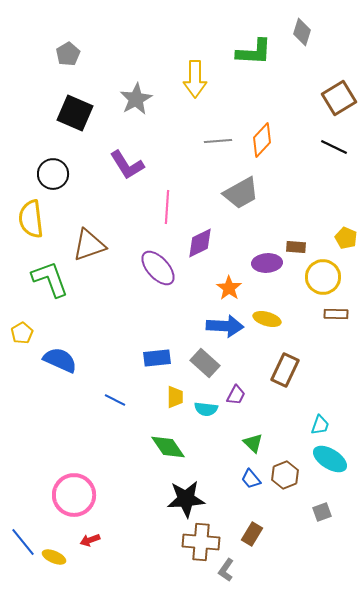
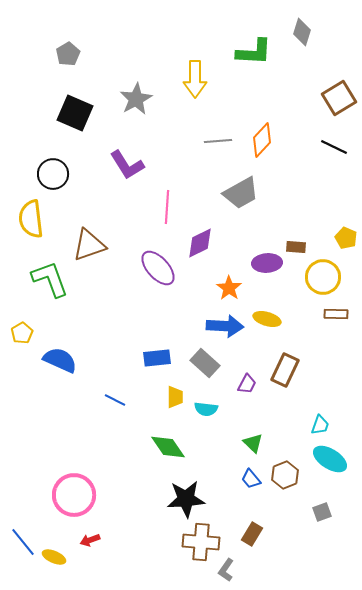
purple trapezoid at (236, 395): moved 11 px right, 11 px up
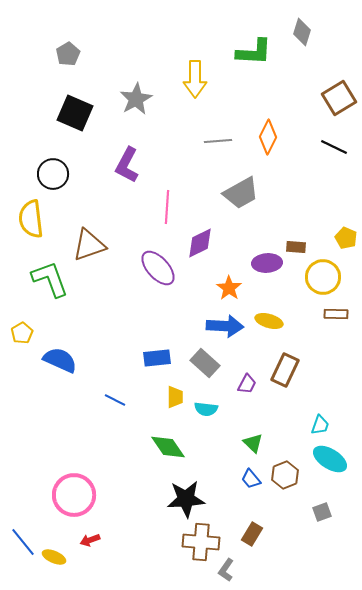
orange diamond at (262, 140): moved 6 px right, 3 px up; rotated 16 degrees counterclockwise
purple L-shape at (127, 165): rotated 60 degrees clockwise
yellow ellipse at (267, 319): moved 2 px right, 2 px down
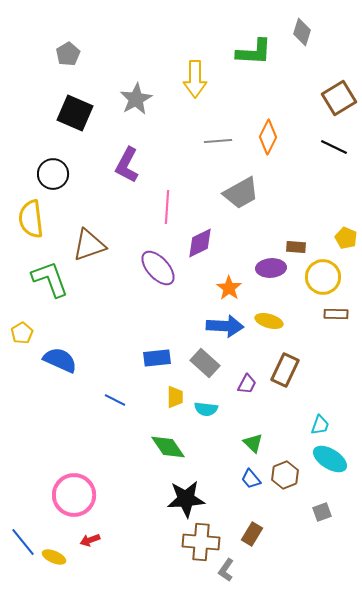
purple ellipse at (267, 263): moved 4 px right, 5 px down
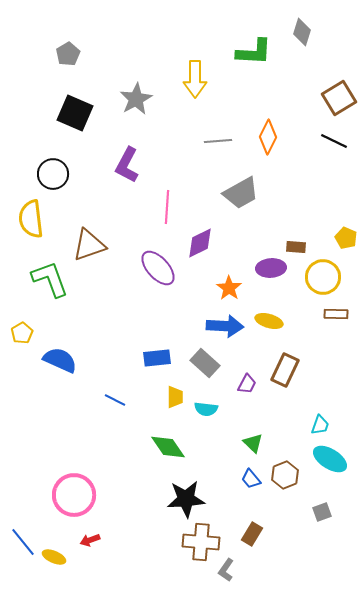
black line at (334, 147): moved 6 px up
